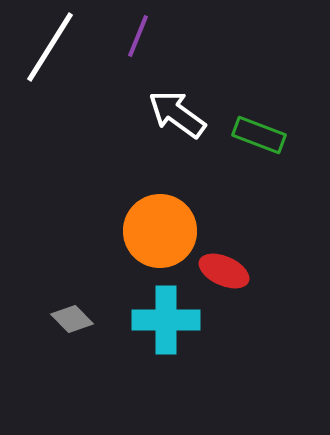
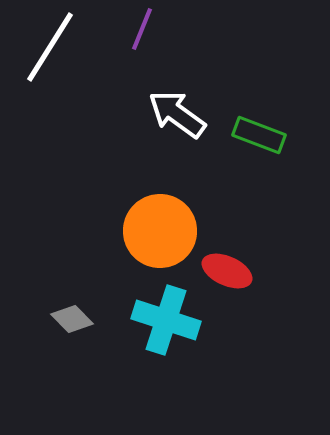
purple line: moved 4 px right, 7 px up
red ellipse: moved 3 px right
cyan cross: rotated 18 degrees clockwise
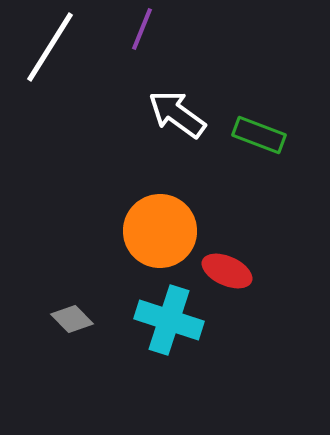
cyan cross: moved 3 px right
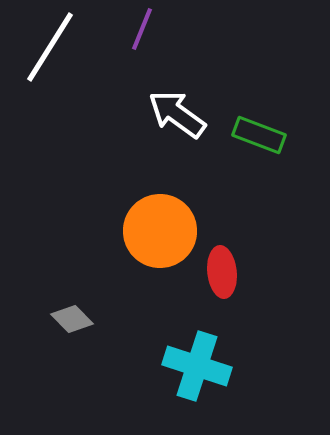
red ellipse: moved 5 px left, 1 px down; rotated 60 degrees clockwise
cyan cross: moved 28 px right, 46 px down
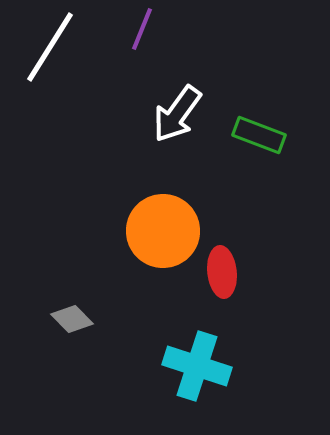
white arrow: rotated 90 degrees counterclockwise
orange circle: moved 3 px right
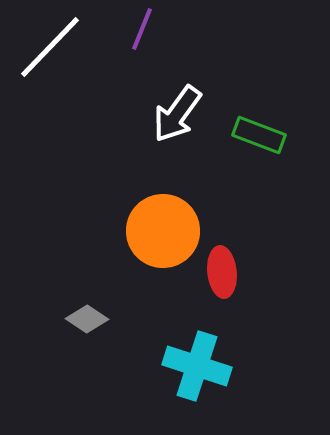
white line: rotated 12 degrees clockwise
gray diamond: moved 15 px right; rotated 12 degrees counterclockwise
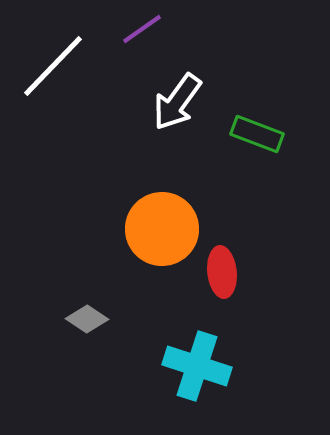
purple line: rotated 33 degrees clockwise
white line: moved 3 px right, 19 px down
white arrow: moved 12 px up
green rectangle: moved 2 px left, 1 px up
orange circle: moved 1 px left, 2 px up
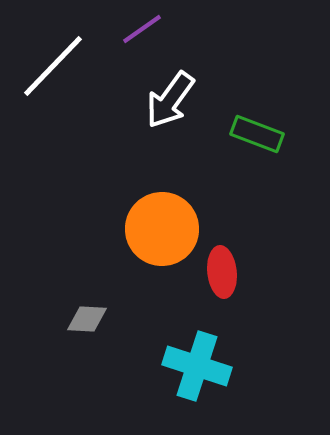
white arrow: moved 7 px left, 2 px up
gray diamond: rotated 30 degrees counterclockwise
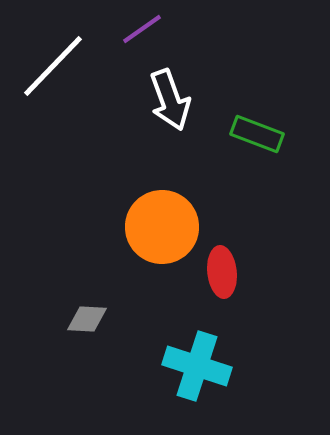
white arrow: rotated 56 degrees counterclockwise
orange circle: moved 2 px up
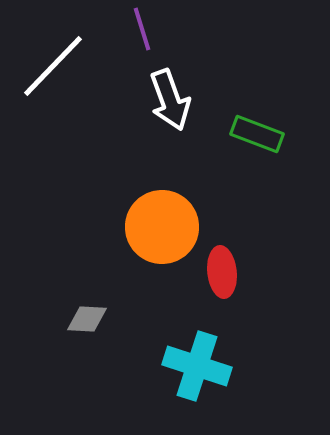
purple line: rotated 72 degrees counterclockwise
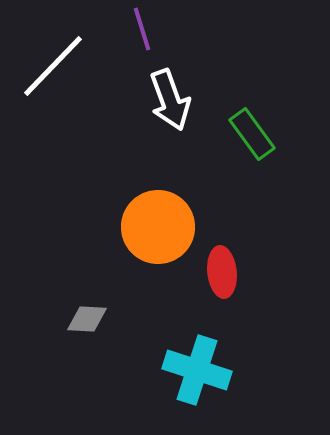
green rectangle: moved 5 px left; rotated 33 degrees clockwise
orange circle: moved 4 px left
cyan cross: moved 4 px down
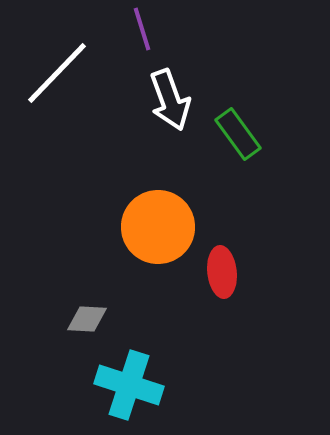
white line: moved 4 px right, 7 px down
green rectangle: moved 14 px left
cyan cross: moved 68 px left, 15 px down
